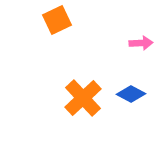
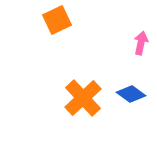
pink arrow: rotated 75 degrees counterclockwise
blue diamond: rotated 8 degrees clockwise
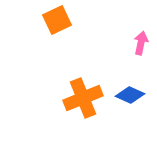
blue diamond: moved 1 px left, 1 px down; rotated 12 degrees counterclockwise
orange cross: rotated 21 degrees clockwise
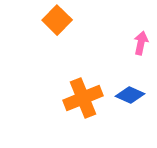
orange square: rotated 20 degrees counterclockwise
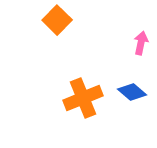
blue diamond: moved 2 px right, 3 px up; rotated 16 degrees clockwise
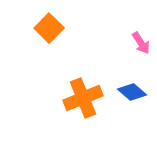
orange square: moved 8 px left, 8 px down
pink arrow: rotated 135 degrees clockwise
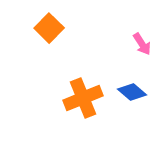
pink arrow: moved 1 px right, 1 px down
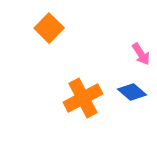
pink arrow: moved 1 px left, 10 px down
orange cross: rotated 6 degrees counterclockwise
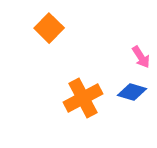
pink arrow: moved 3 px down
blue diamond: rotated 24 degrees counterclockwise
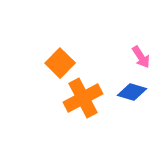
orange square: moved 11 px right, 35 px down
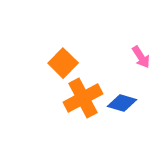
orange square: moved 3 px right
blue diamond: moved 10 px left, 11 px down
